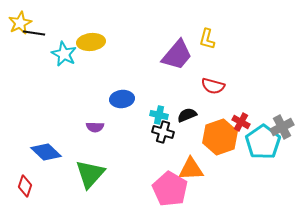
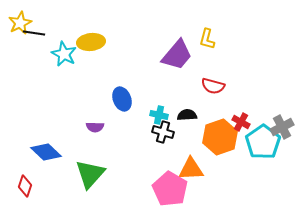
blue ellipse: rotated 75 degrees clockwise
black semicircle: rotated 18 degrees clockwise
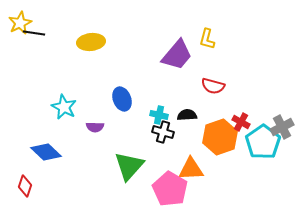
cyan star: moved 53 px down
green triangle: moved 39 px right, 8 px up
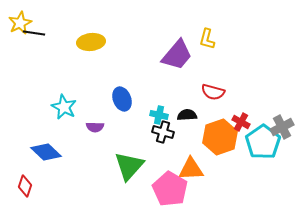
red semicircle: moved 6 px down
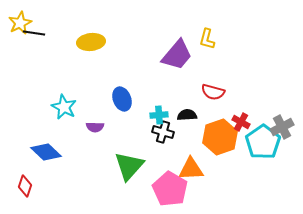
cyan cross: rotated 18 degrees counterclockwise
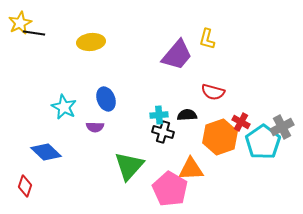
blue ellipse: moved 16 px left
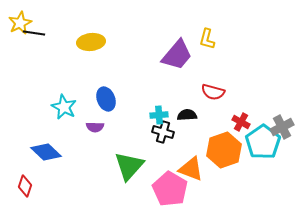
orange hexagon: moved 4 px right, 13 px down
orange triangle: rotated 24 degrees clockwise
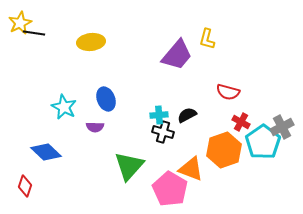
red semicircle: moved 15 px right
black semicircle: rotated 24 degrees counterclockwise
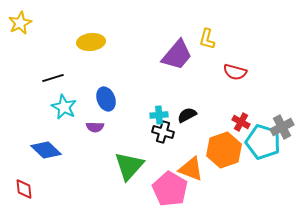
black line: moved 19 px right, 45 px down; rotated 25 degrees counterclockwise
red semicircle: moved 7 px right, 20 px up
cyan pentagon: rotated 20 degrees counterclockwise
blue diamond: moved 2 px up
red diamond: moved 1 px left, 3 px down; rotated 25 degrees counterclockwise
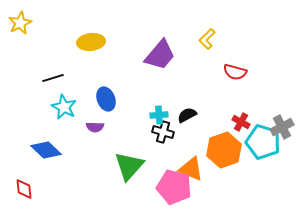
yellow L-shape: rotated 30 degrees clockwise
purple trapezoid: moved 17 px left
pink pentagon: moved 4 px right, 2 px up; rotated 16 degrees counterclockwise
